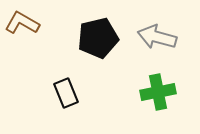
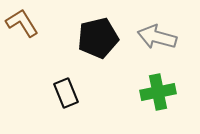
brown L-shape: rotated 28 degrees clockwise
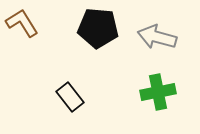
black pentagon: moved 10 px up; rotated 18 degrees clockwise
black rectangle: moved 4 px right, 4 px down; rotated 16 degrees counterclockwise
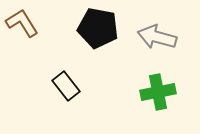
black pentagon: rotated 6 degrees clockwise
black rectangle: moved 4 px left, 11 px up
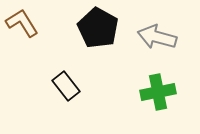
black pentagon: rotated 18 degrees clockwise
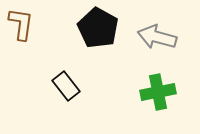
brown L-shape: moved 1 px left, 1 px down; rotated 40 degrees clockwise
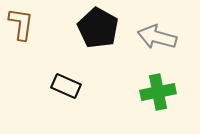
black rectangle: rotated 28 degrees counterclockwise
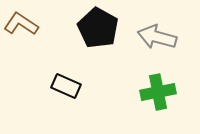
brown L-shape: rotated 64 degrees counterclockwise
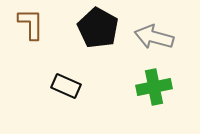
brown L-shape: moved 10 px right; rotated 56 degrees clockwise
gray arrow: moved 3 px left
green cross: moved 4 px left, 5 px up
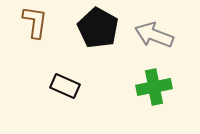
brown L-shape: moved 4 px right, 2 px up; rotated 8 degrees clockwise
gray arrow: moved 2 px up; rotated 6 degrees clockwise
black rectangle: moved 1 px left
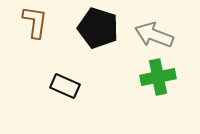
black pentagon: rotated 12 degrees counterclockwise
green cross: moved 4 px right, 10 px up
